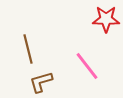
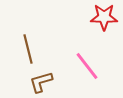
red star: moved 2 px left, 2 px up
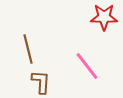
brown L-shape: rotated 110 degrees clockwise
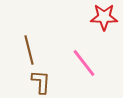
brown line: moved 1 px right, 1 px down
pink line: moved 3 px left, 3 px up
